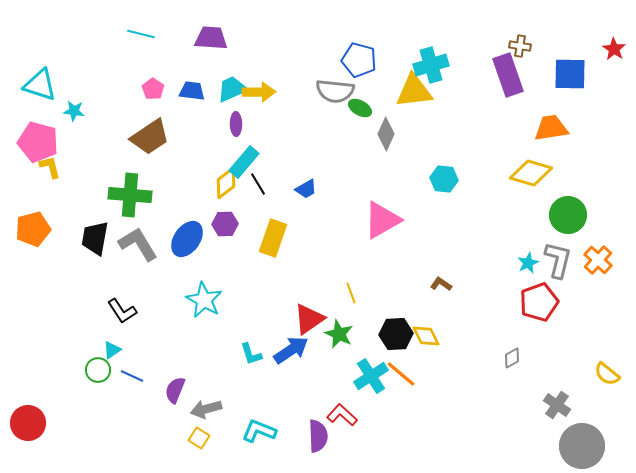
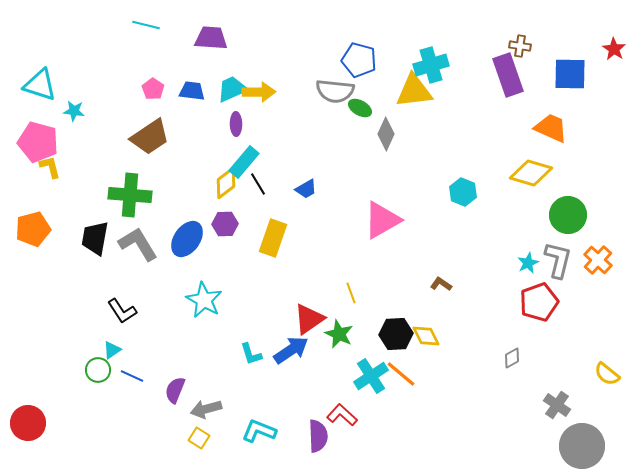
cyan line at (141, 34): moved 5 px right, 9 px up
orange trapezoid at (551, 128): rotated 33 degrees clockwise
cyan hexagon at (444, 179): moved 19 px right, 13 px down; rotated 16 degrees clockwise
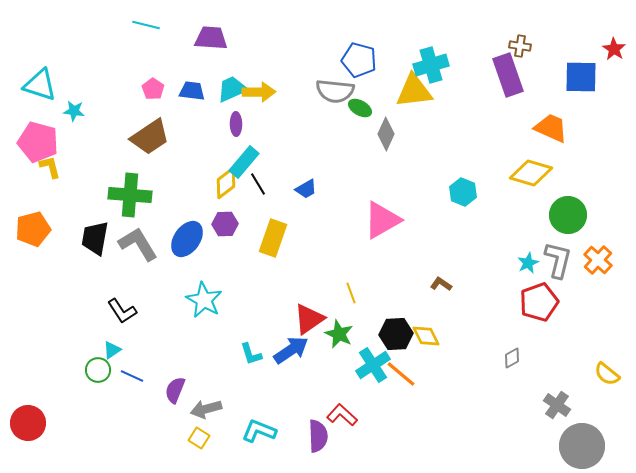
blue square at (570, 74): moved 11 px right, 3 px down
cyan cross at (371, 376): moved 2 px right, 11 px up
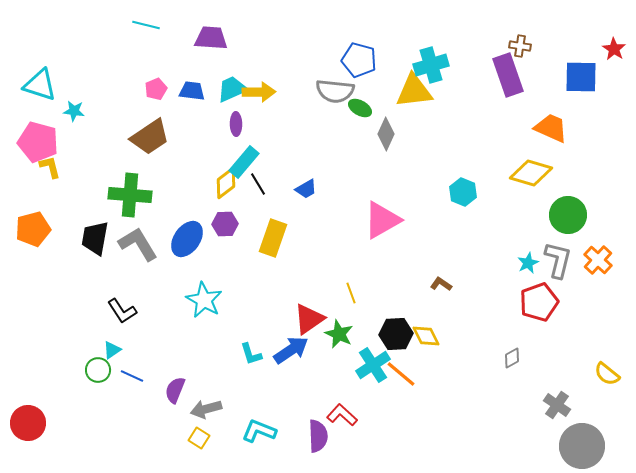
pink pentagon at (153, 89): moved 3 px right; rotated 15 degrees clockwise
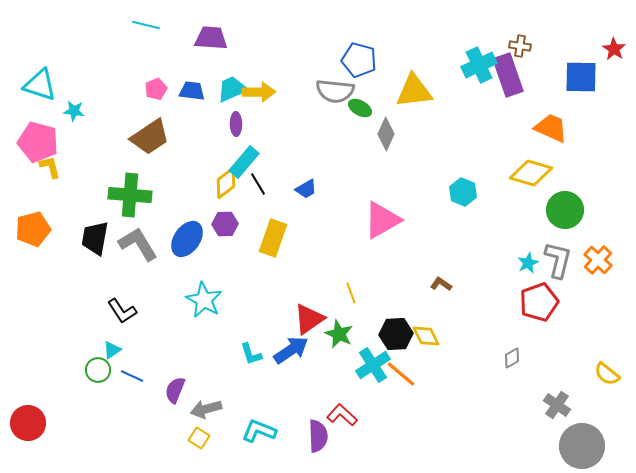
cyan cross at (431, 65): moved 48 px right; rotated 8 degrees counterclockwise
green circle at (568, 215): moved 3 px left, 5 px up
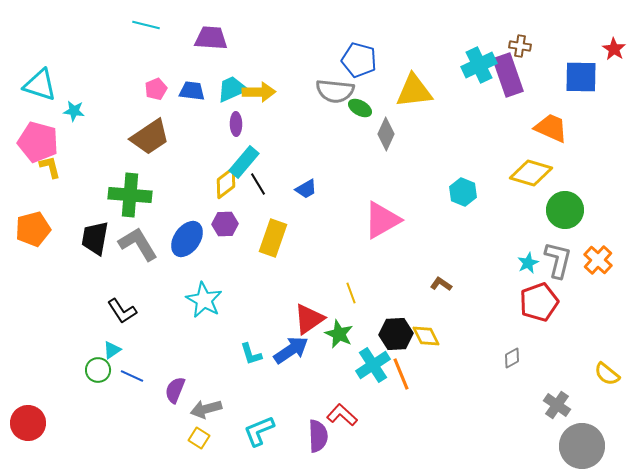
orange line at (401, 374): rotated 28 degrees clockwise
cyan L-shape at (259, 431): rotated 44 degrees counterclockwise
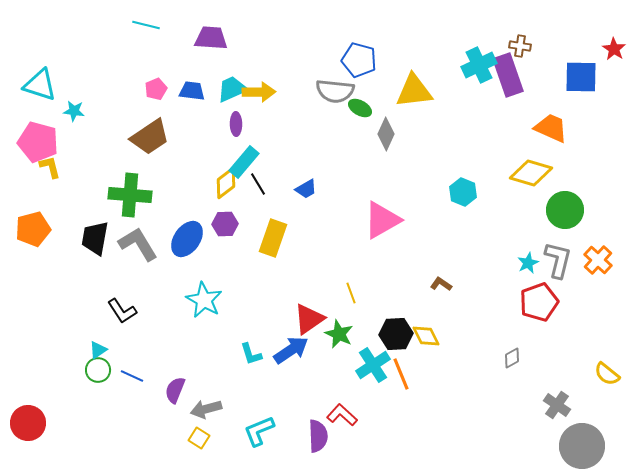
cyan triangle at (112, 350): moved 14 px left
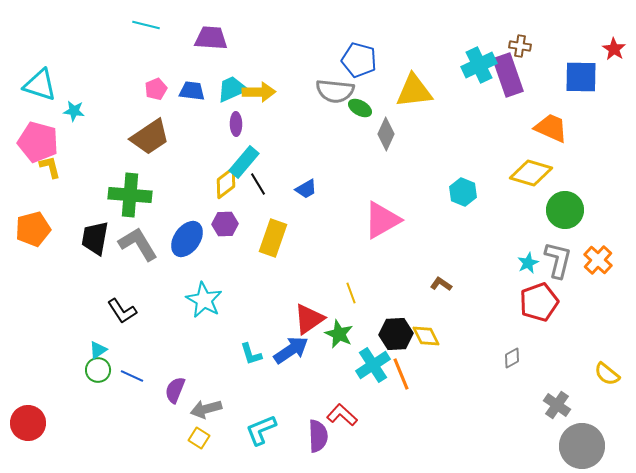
cyan L-shape at (259, 431): moved 2 px right, 1 px up
